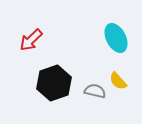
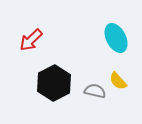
black hexagon: rotated 8 degrees counterclockwise
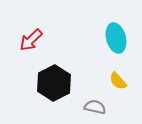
cyan ellipse: rotated 12 degrees clockwise
gray semicircle: moved 16 px down
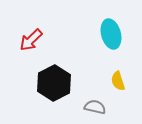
cyan ellipse: moved 5 px left, 4 px up
yellow semicircle: rotated 24 degrees clockwise
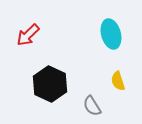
red arrow: moved 3 px left, 5 px up
black hexagon: moved 4 px left, 1 px down; rotated 8 degrees counterclockwise
gray semicircle: moved 3 px left, 1 px up; rotated 135 degrees counterclockwise
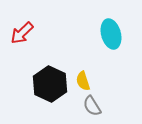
red arrow: moved 6 px left, 2 px up
yellow semicircle: moved 35 px left
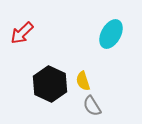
cyan ellipse: rotated 44 degrees clockwise
